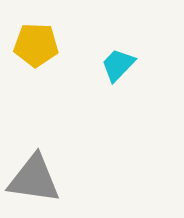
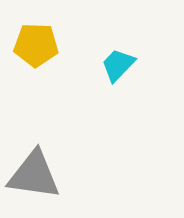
gray triangle: moved 4 px up
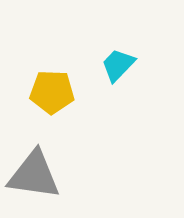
yellow pentagon: moved 16 px right, 47 px down
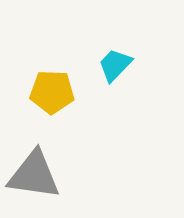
cyan trapezoid: moved 3 px left
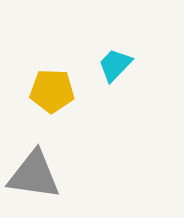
yellow pentagon: moved 1 px up
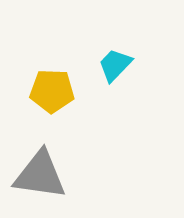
gray triangle: moved 6 px right
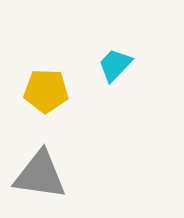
yellow pentagon: moved 6 px left
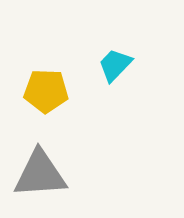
gray triangle: moved 1 px up; rotated 12 degrees counterclockwise
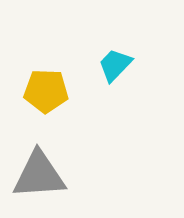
gray triangle: moved 1 px left, 1 px down
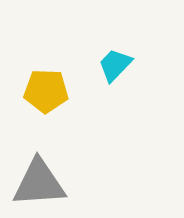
gray triangle: moved 8 px down
